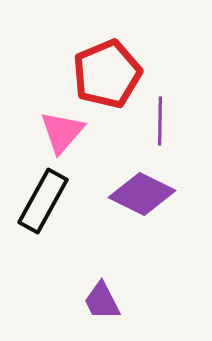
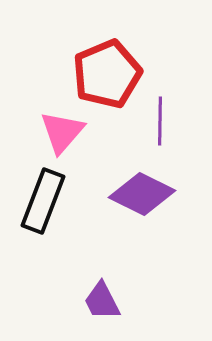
black rectangle: rotated 8 degrees counterclockwise
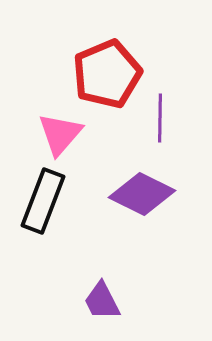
purple line: moved 3 px up
pink triangle: moved 2 px left, 2 px down
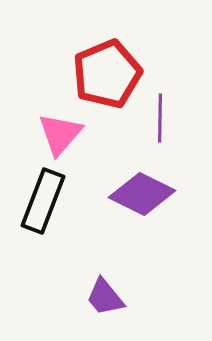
purple trapezoid: moved 3 px right, 4 px up; rotated 12 degrees counterclockwise
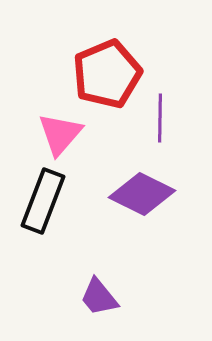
purple trapezoid: moved 6 px left
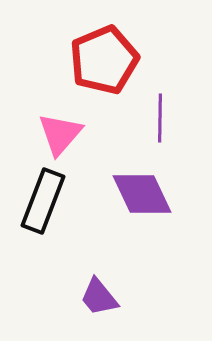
red pentagon: moved 3 px left, 14 px up
purple diamond: rotated 38 degrees clockwise
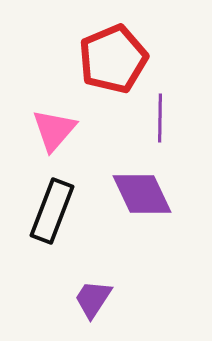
red pentagon: moved 9 px right, 1 px up
pink triangle: moved 6 px left, 4 px up
black rectangle: moved 9 px right, 10 px down
purple trapezoid: moved 6 px left, 2 px down; rotated 72 degrees clockwise
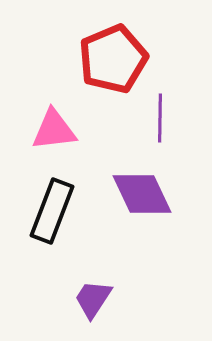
pink triangle: rotated 42 degrees clockwise
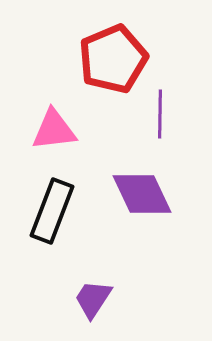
purple line: moved 4 px up
